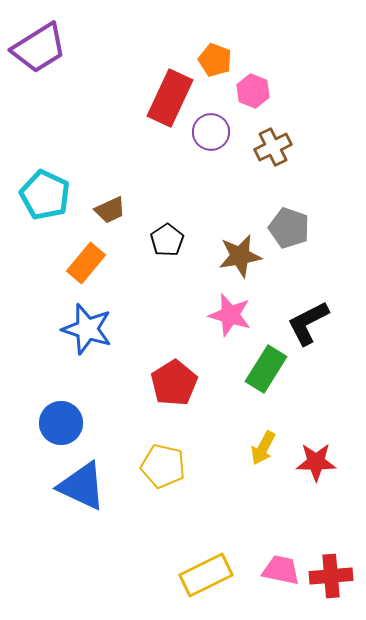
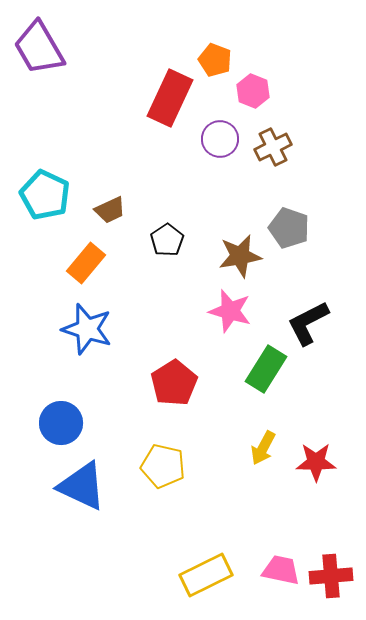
purple trapezoid: rotated 92 degrees clockwise
purple circle: moved 9 px right, 7 px down
pink star: moved 4 px up
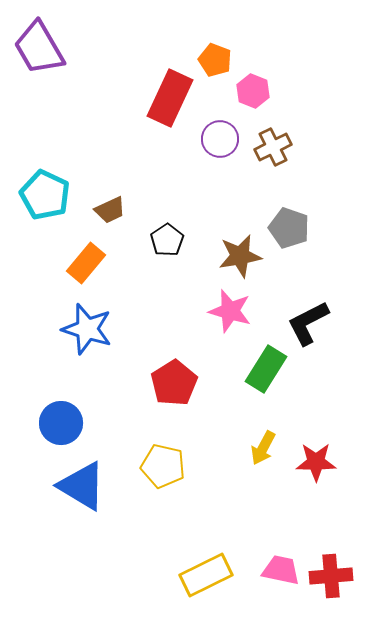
blue triangle: rotated 6 degrees clockwise
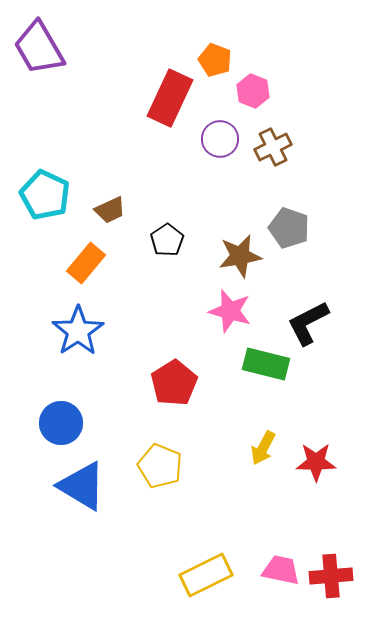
blue star: moved 9 px left, 2 px down; rotated 21 degrees clockwise
green rectangle: moved 5 px up; rotated 72 degrees clockwise
yellow pentagon: moved 3 px left; rotated 9 degrees clockwise
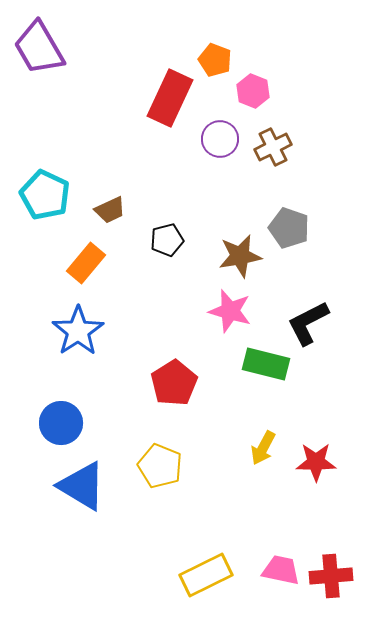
black pentagon: rotated 20 degrees clockwise
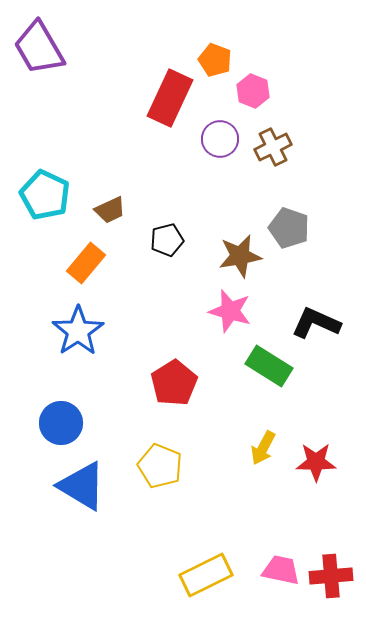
black L-shape: moved 8 px right; rotated 51 degrees clockwise
green rectangle: moved 3 px right, 2 px down; rotated 18 degrees clockwise
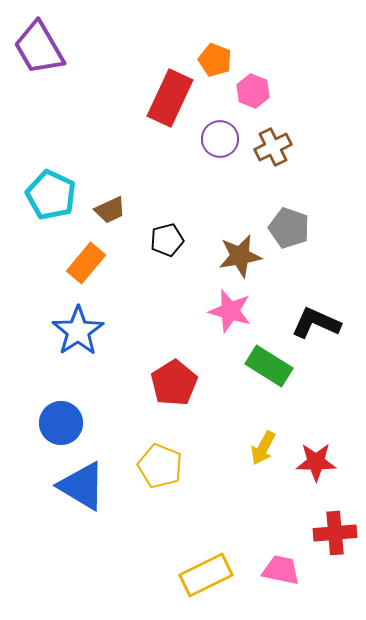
cyan pentagon: moved 6 px right
red cross: moved 4 px right, 43 px up
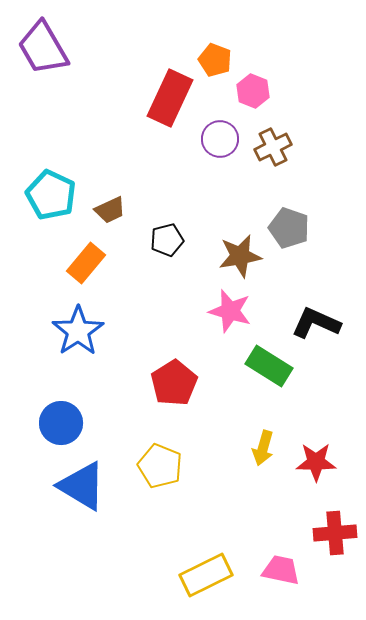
purple trapezoid: moved 4 px right
yellow arrow: rotated 12 degrees counterclockwise
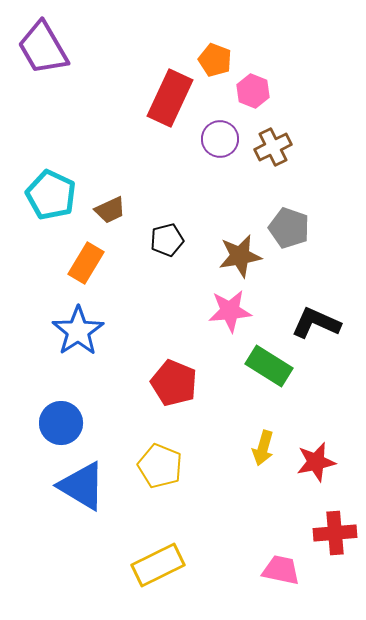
orange rectangle: rotated 9 degrees counterclockwise
pink star: rotated 21 degrees counterclockwise
red pentagon: rotated 18 degrees counterclockwise
red star: rotated 12 degrees counterclockwise
yellow rectangle: moved 48 px left, 10 px up
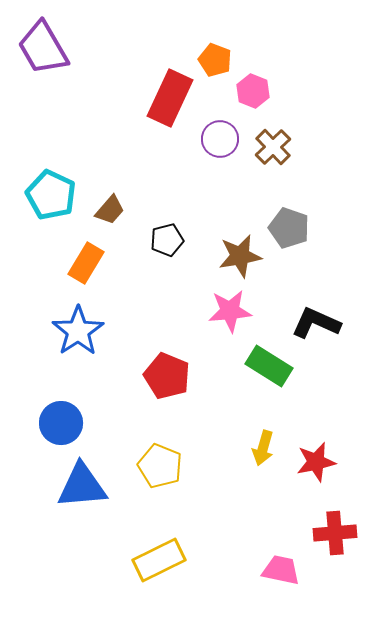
brown cross: rotated 18 degrees counterclockwise
brown trapezoid: rotated 24 degrees counterclockwise
red pentagon: moved 7 px left, 7 px up
blue triangle: rotated 36 degrees counterclockwise
yellow rectangle: moved 1 px right, 5 px up
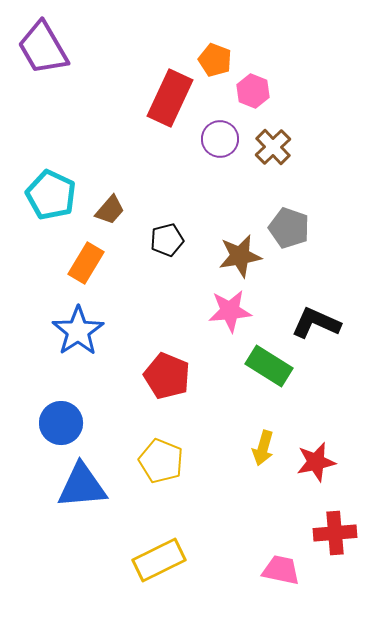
yellow pentagon: moved 1 px right, 5 px up
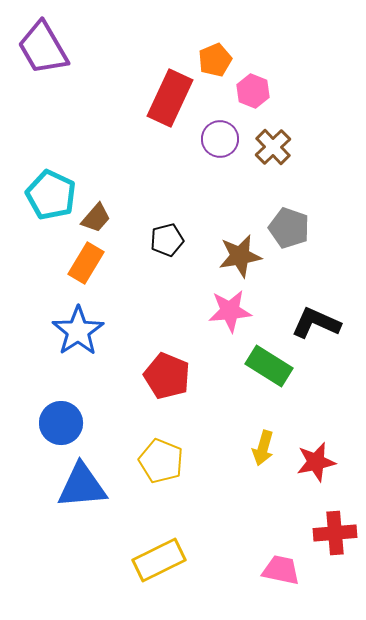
orange pentagon: rotated 28 degrees clockwise
brown trapezoid: moved 14 px left, 8 px down
